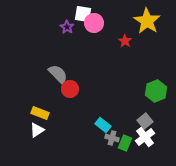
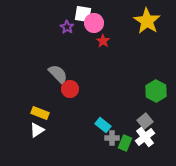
red star: moved 22 px left
green hexagon: rotated 10 degrees counterclockwise
gray cross: rotated 16 degrees counterclockwise
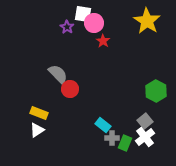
yellow rectangle: moved 1 px left
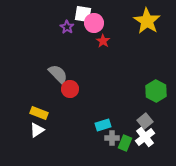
cyan rectangle: rotated 56 degrees counterclockwise
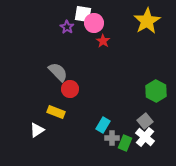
yellow star: rotated 8 degrees clockwise
gray semicircle: moved 2 px up
yellow rectangle: moved 17 px right, 1 px up
cyan rectangle: rotated 42 degrees counterclockwise
white cross: rotated 12 degrees counterclockwise
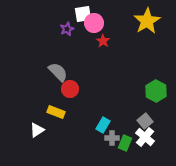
white square: rotated 18 degrees counterclockwise
purple star: moved 2 px down; rotated 16 degrees clockwise
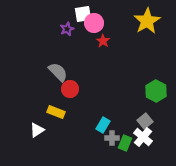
white cross: moved 2 px left
